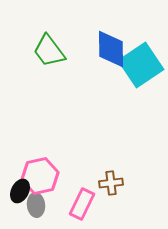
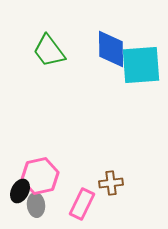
cyan square: rotated 30 degrees clockwise
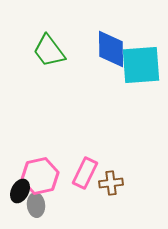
pink rectangle: moved 3 px right, 31 px up
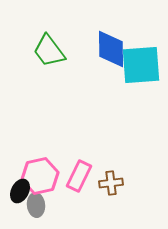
pink rectangle: moved 6 px left, 3 px down
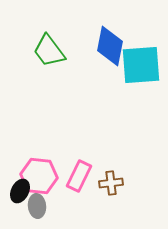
blue diamond: moved 1 px left, 3 px up; rotated 12 degrees clockwise
pink hexagon: moved 1 px left; rotated 18 degrees clockwise
gray ellipse: moved 1 px right, 1 px down
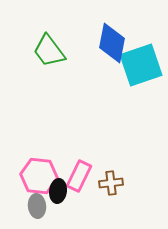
blue diamond: moved 2 px right, 3 px up
cyan square: rotated 15 degrees counterclockwise
black ellipse: moved 38 px right; rotated 20 degrees counterclockwise
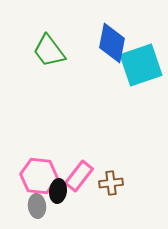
pink rectangle: rotated 12 degrees clockwise
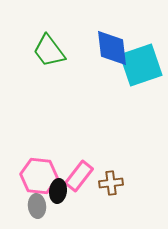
blue diamond: moved 5 px down; rotated 18 degrees counterclockwise
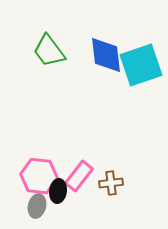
blue diamond: moved 6 px left, 7 px down
gray ellipse: rotated 20 degrees clockwise
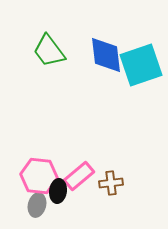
pink rectangle: rotated 12 degrees clockwise
gray ellipse: moved 1 px up
